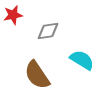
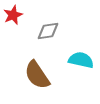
red star: rotated 12 degrees counterclockwise
cyan semicircle: moved 1 px left; rotated 20 degrees counterclockwise
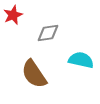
gray diamond: moved 2 px down
brown semicircle: moved 3 px left, 1 px up
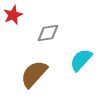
cyan semicircle: rotated 60 degrees counterclockwise
brown semicircle: rotated 76 degrees clockwise
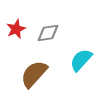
red star: moved 3 px right, 14 px down
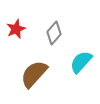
gray diamond: moved 6 px right; rotated 40 degrees counterclockwise
cyan semicircle: moved 2 px down
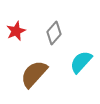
red star: moved 2 px down
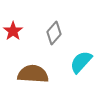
red star: moved 3 px left; rotated 12 degrees counterclockwise
brown semicircle: moved 1 px left; rotated 52 degrees clockwise
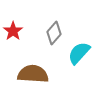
cyan semicircle: moved 2 px left, 9 px up
